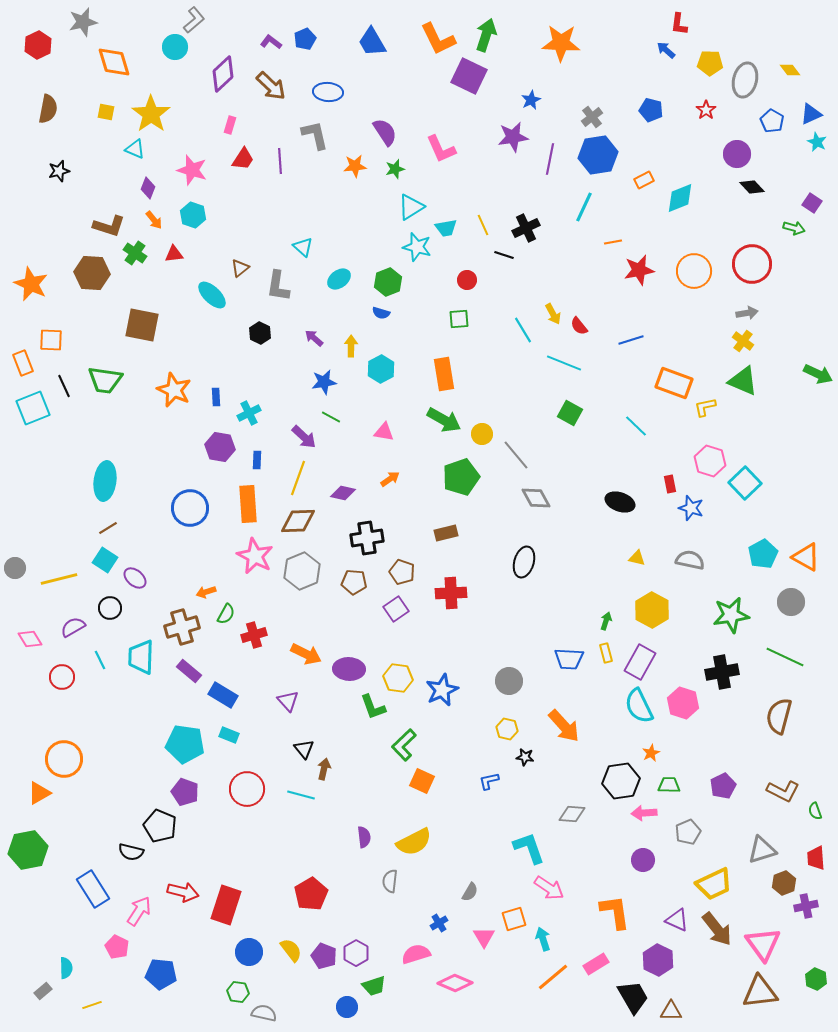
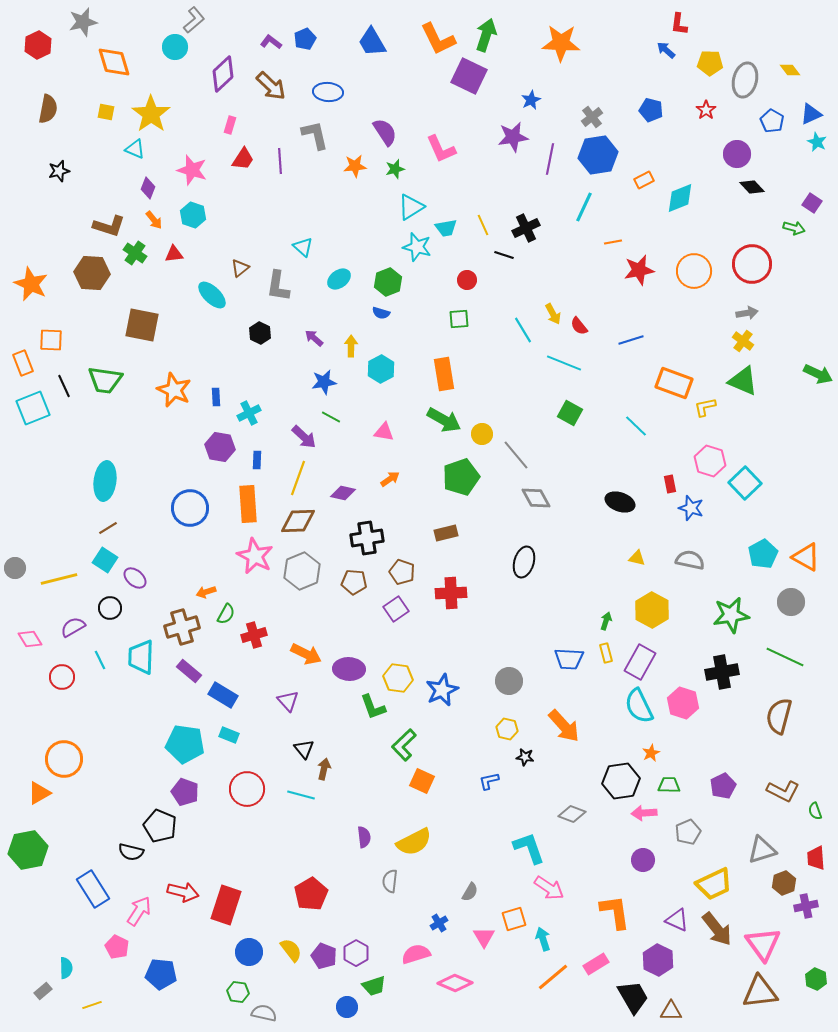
gray diamond at (572, 814): rotated 16 degrees clockwise
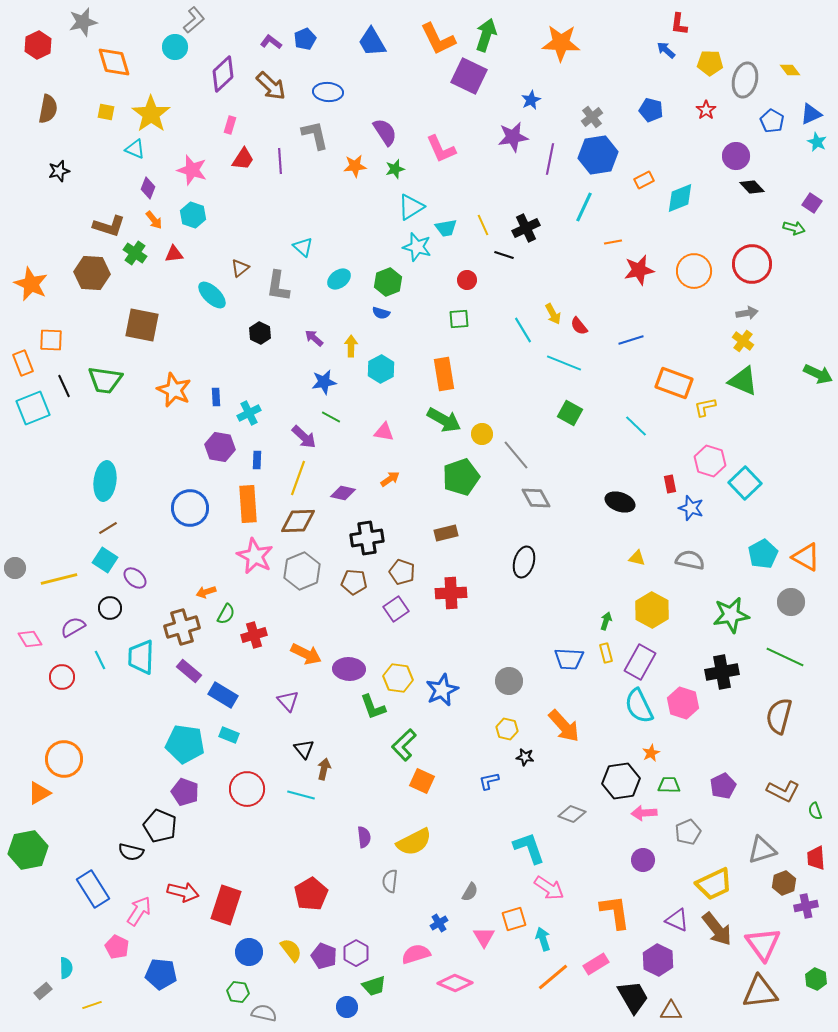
purple circle at (737, 154): moved 1 px left, 2 px down
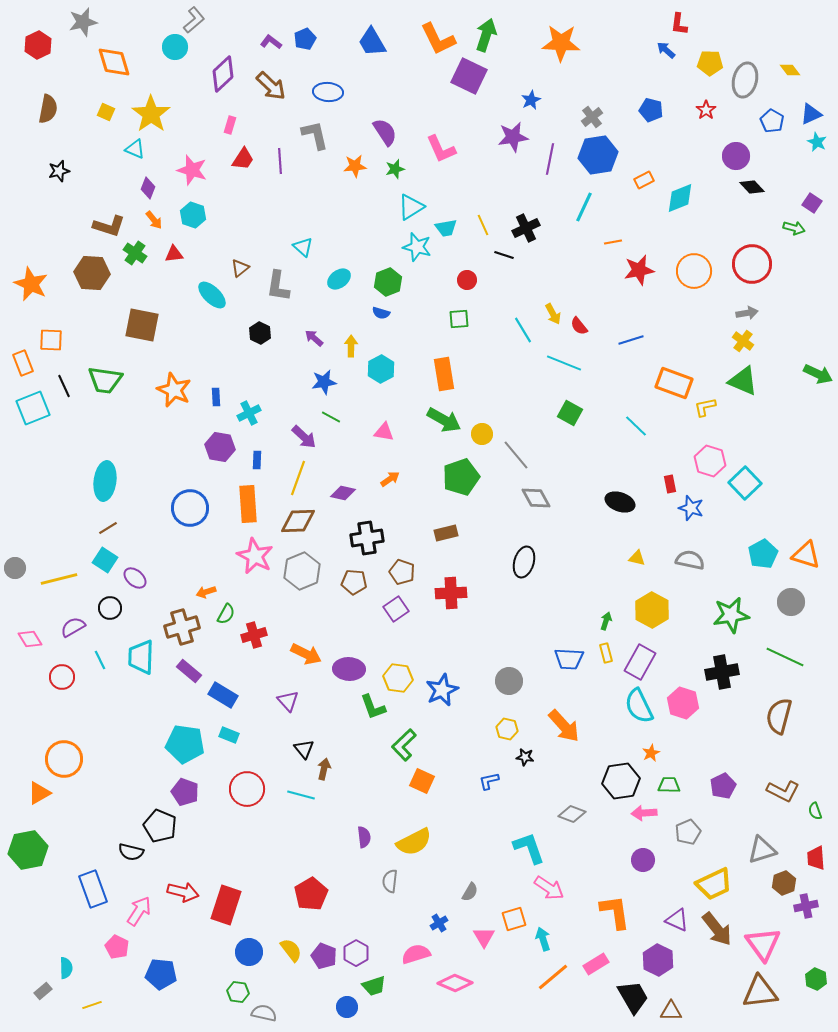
yellow square at (106, 112): rotated 12 degrees clockwise
orange triangle at (806, 557): moved 2 px up; rotated 12 degrees counterclockwise
blue rectangle at (93, 889): rotated 12 degrees clockwise
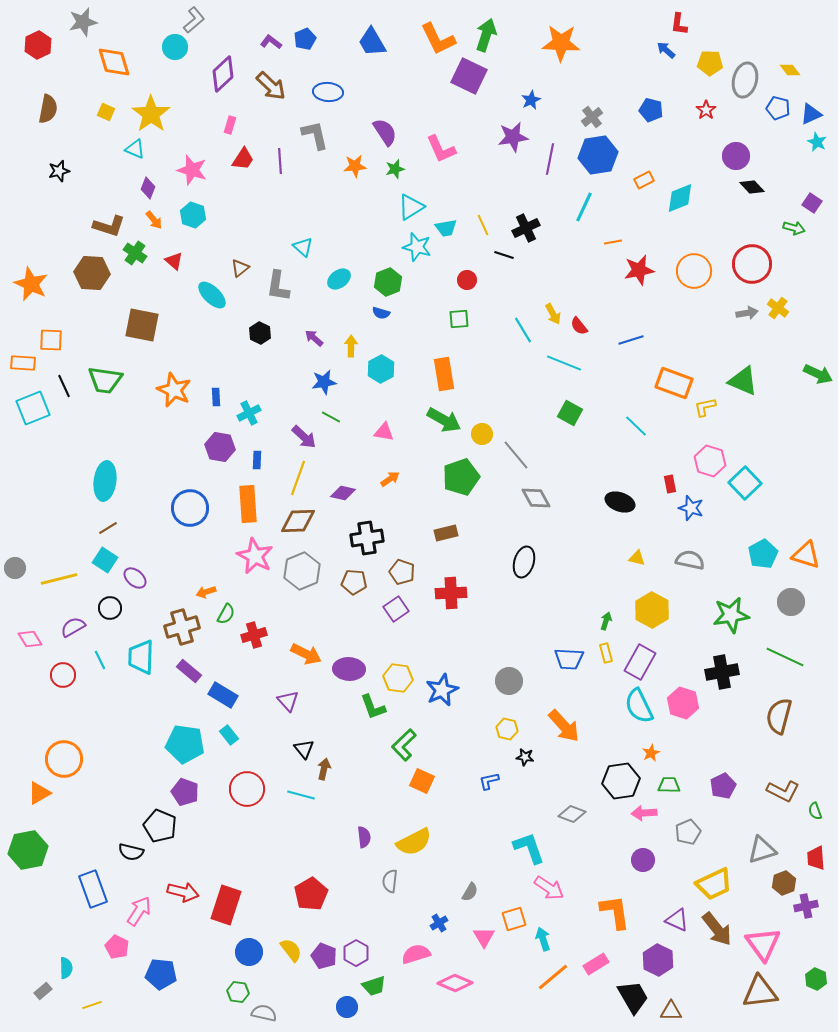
blue pentagon at (772, 121): moved 6 px right, 13 px up; rotated 15 degrees counterclockwise
red triangle at (174, 254): moved 7 px down; rotated 48 degrees clockwise
yellow cross at (743, 341): moved 35 px right, 33 px up
orange rectangle at (23, 363): rotated 65 degrees counterclockwise
red circle at (62, 677): moved 1 px right, 2 px up
cyan rectangle at (229, 735): rotated 30 degrees clockwise
